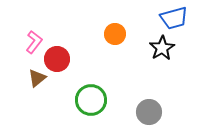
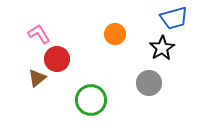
pink L-shape: moved 5 px right, 8 px up; rotated 70 degrees counterclockwise
gray circle: moved 29 px up
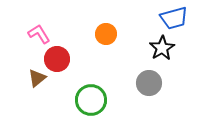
orange circle: moved 9 px left
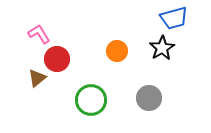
orange circle: moved 11 px right, 17 px down
gray circle: moved 15 px down
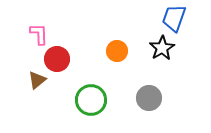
blue trapezoid: rotated 124 degrees clockwise
pink L-shape: rotated 30 degrees clockwise
brown triangle: moved 2 px down
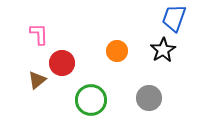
black star: moved 1 px right, 2 px down
red circle: moved 5 px right, 4 px down
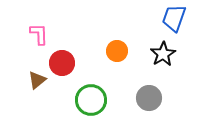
black star: moved 4 px down
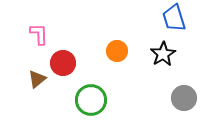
blue trapezoid: rotated 36 degrees counterclockwise
red circle: moved 1 px right
brown triangle: moved 1 px up
gray circle: moved 35 px right
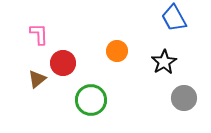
blue trapezoid: rotated 12 degrees counterclockwise
black star: moved 1 px right, 8 px down
